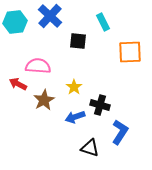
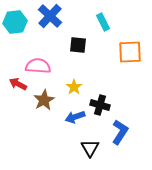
black square: moved 4 px down
black triangle: rotated 42 degrees clockwise
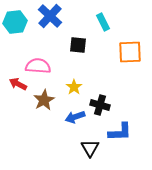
blue L-shape: rotated 55 degrees clockwise
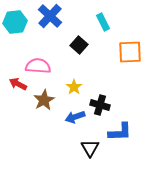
black square: moved 1 px right; rotated 36 degrees clockwise
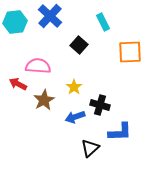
black triangle: rotated 18 degrees clockwise
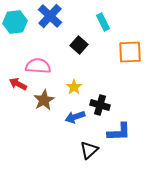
blue L-shape: moved 1 px left
black triangle: moved 1 px left, 2 px down
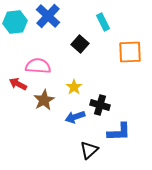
blue cross: moved 2 px left
black square: moved 1 px right, 1 px up
